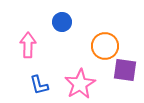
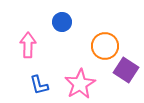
purple square: moved 1 px right; rotated 25 degrees clockwise
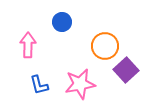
purple square: rotated 15 degrees clockwise
pink star: rotated 20 degrees clockwise
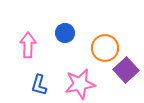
blue circle: moved 3 px right, 11 px down
orange circle: moved 2 px down
blue L-shape: rotated 30 degrees clockwise
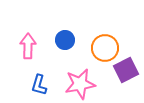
blue circle: moved 7 px down
pink arrow: moved 1 px down
purple square: rotated 15 degrees clockwise
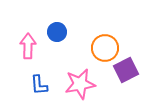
blue circle: moved 8 px left, 8 px up
blue L-shape: rotated 20 degrees counterclockwise
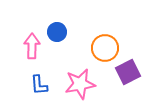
pink arrow: moved 4 px right
purple square: moved 2 px right, 2 px down
